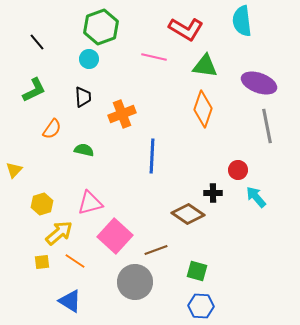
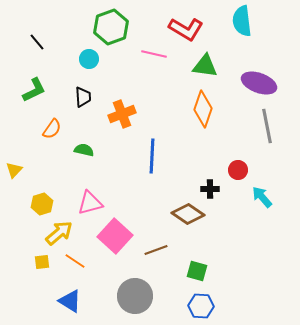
green hexagon: moved 10 px right
pink line: moved 3 px up
black cross: moved 3 px left, 4 px up
cyan arrow: moved 6 px right
gray circle: moved 14 px down
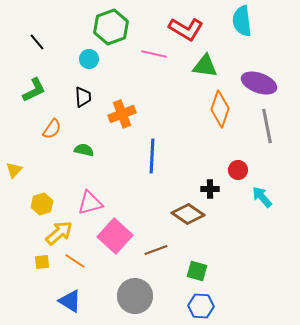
orange diamond: moved 17 px right
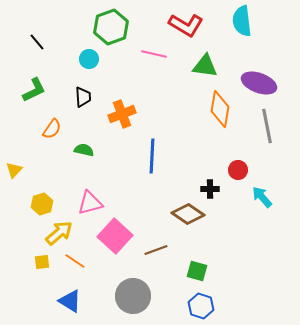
red L-shape: moved 4 px up
orange diamond: rotated 9 degrees counterclockwise
gray circle: moved 2 px left
blue hexagon: rotated 15 degrees clockwise
